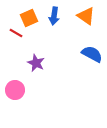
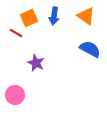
blue semicircle: moved 2 px left, 5 px up
pink circle: moved 5 px down
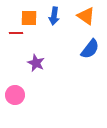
orange square: rotated 24 degrees clockwise
red line: rotated 32 degrees counterclockwise
blue semicircle: rotated 100 degrees clockwise
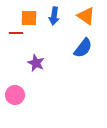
blue semicircle: moved 7 px left, 1 px up
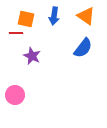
orange square: moved 3 px left, 1 px down; rotated 12 degrees clockwise
purple star: moved 4 px left, 7 px up
